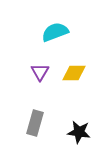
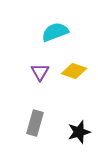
yellow diamond: moved 2 px up; rotated 20 degrees clockwise
black star: rotated 25 degrees counterclockwise
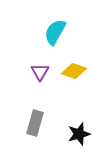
cyan semicircle: rotated 40 degrees counterclockwise
black star: moved 2 px down
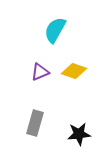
cyan semicircle: moved 2 px up
purple triangle: rotated 36 degrees clockwise
black star: rotated 10 degrees clockwise
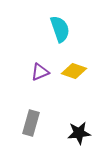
cyan semicircle: moved 5 px right, 1 px up; rotated 132 degrees clockwise
gray rectangle: moved 4 px left
black star: moved 1 px up
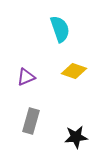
purple triangle: moved 14 px left, 5 px down
gray rectangle: moved 2 px up
black star: moved 3 px left, 4 px down
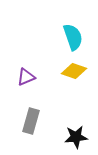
cyan semicircle: moved 13 px right, 8 px down
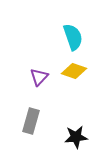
purple triangle: moved 13 px right; rotated 24 degrees counterclockwise
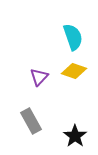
gray rectangle: rotated 45 degrees counterclockwise
black star: moved 1 px left, 1 px up; rotated 30 degrees counterclockwise
